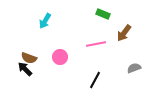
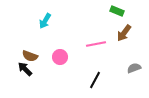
green rectangle: moved 14 px right, 3 px up
brown semicircle: moved 1 px right, 2 px up
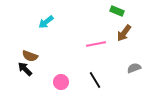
cyan arrow: moved 1 px right, 1 px down; rotated 21 degrees clockwise
pink circle: moved 1 px right, 25 px down
black line: rotated 60 degrees counterclockwise
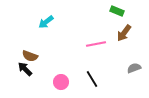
black line: moved 3 px left, 1 px up
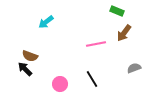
pink circle: moved 1 px left, 2 px down
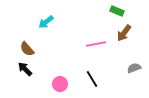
brown semicircle: moved 3 px left, 7 px up; rotated 28 degrees clockwise
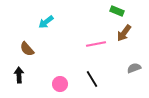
black arrow: moved 6 px left, 6 px down; rotated 42 degrees clockwise
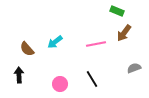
cyan arrow: moved 9 px right, 20 px down
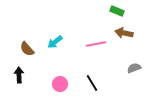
brown arrow: rotated 66 degrees clockwise
black line: moved 4 px down
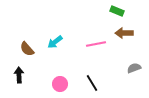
brown arrow: rotated 12 degrees counterclockwise
